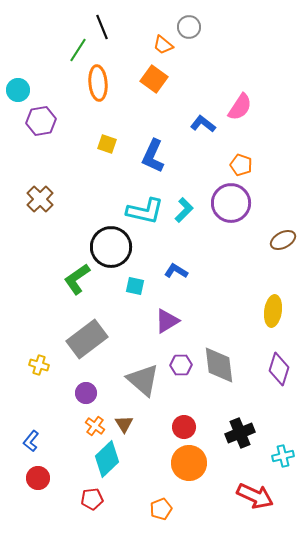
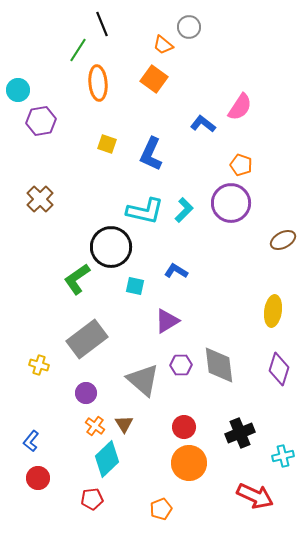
black line at (102, 27): moved 3 px up
blue L-shape at (153, 156): moved 2 px left, 2 px up
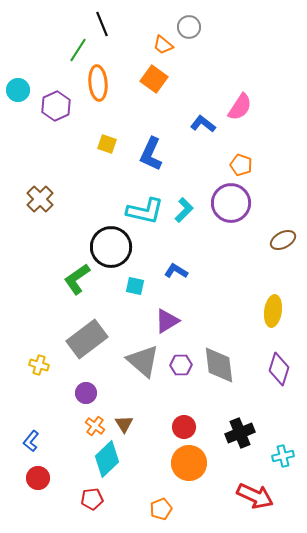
purple hexagon at (41, 121): moved 15 px right, 15 px up; rotated 16 degrees counterclockwise
gray triangle at (143, 380): moved 19 px up
